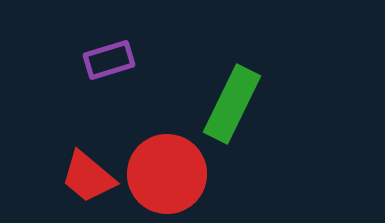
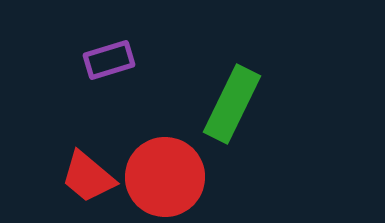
red circle: moved 2 px left, 3 px down
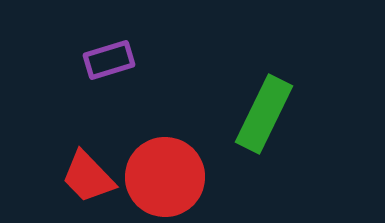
green rectangle: moved 32 px right, 10 px down
red trapezoid: rotated 6 degrees clockwise
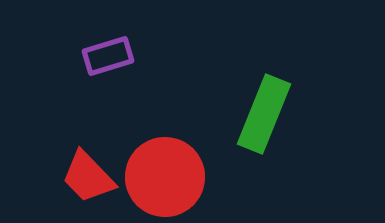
purple rectangle: moved 1 px left, 4 px up
green rectangle: rotated 4 degrees counterclockwise
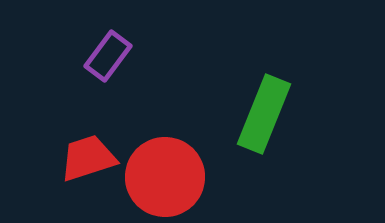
purple rectangle: rotated 36 degrees counterclockwise
red trapezoid: moved 19 px up; rotated 116 degrees clockwise
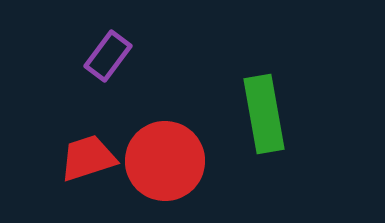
green rectangle: rotated 32 degrees counterclockwise
red circle: moved 16 px up
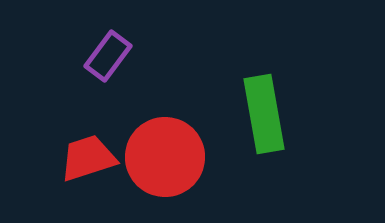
red circle: moved 4 px up
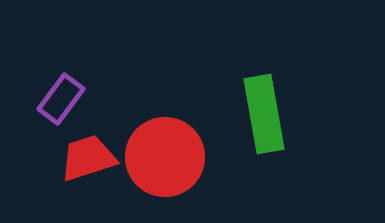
purple rectangle: moved 47 px left, 43 px down
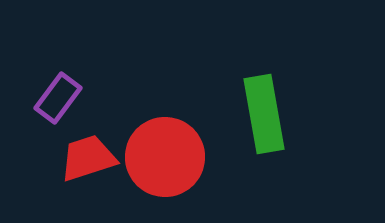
purple rectangle: moved 3 px left, 1 px up
